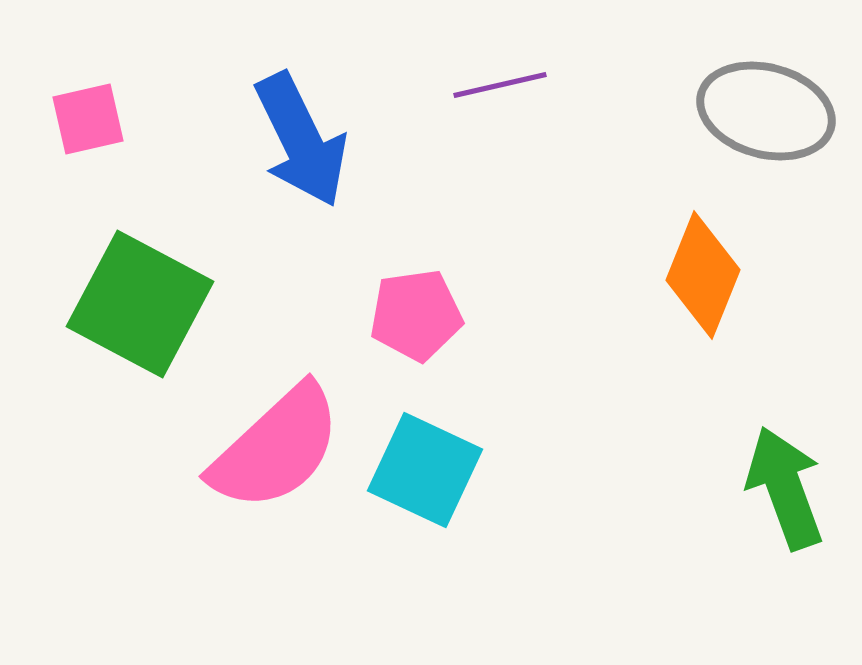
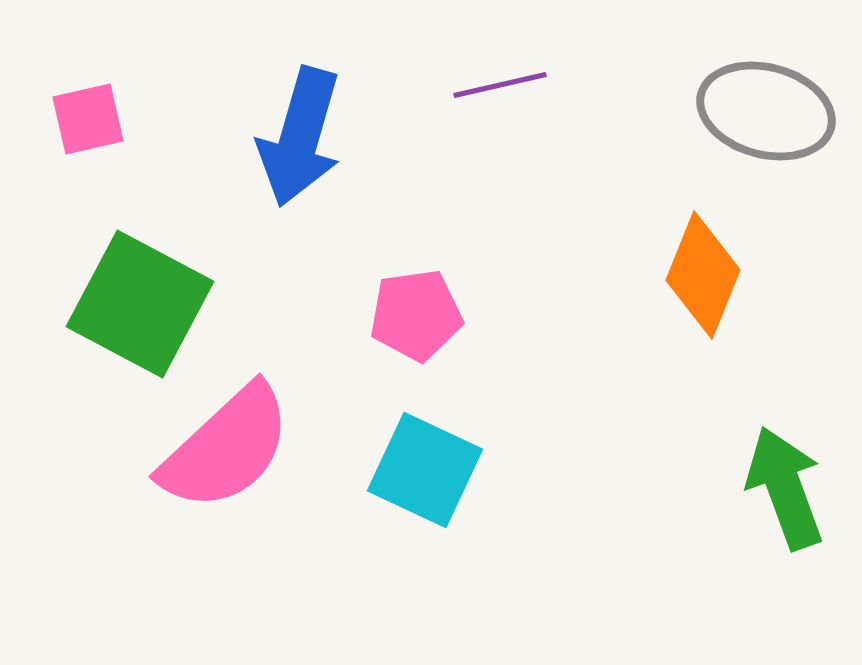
blue arrow: moved 1 px left, 3 px up; rotated 42 degrees clockwise
pink semicircle: moved 50 px left
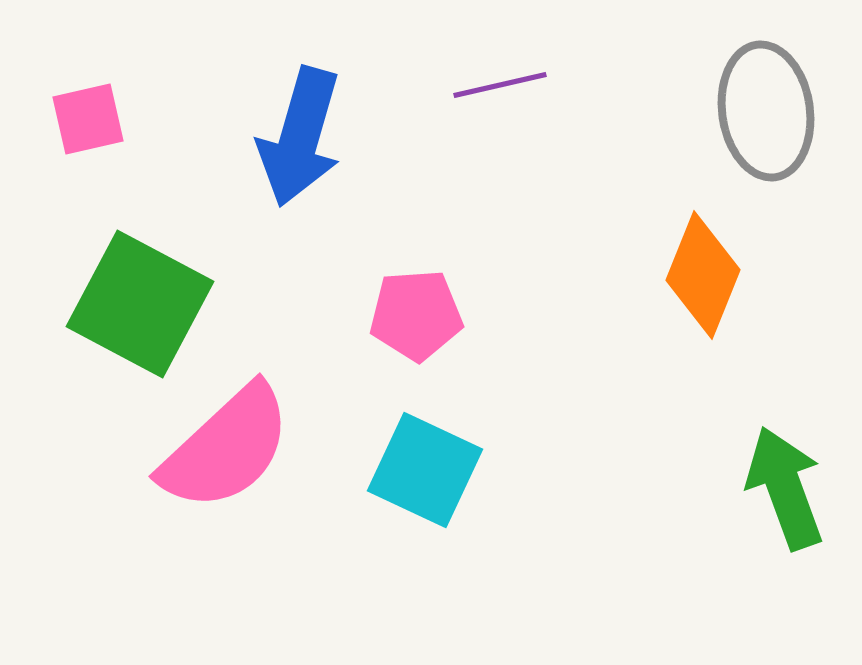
gray ellipse: rotated 67 degrees clockwise
pink pentagon: rotated 4 degrees clockwise
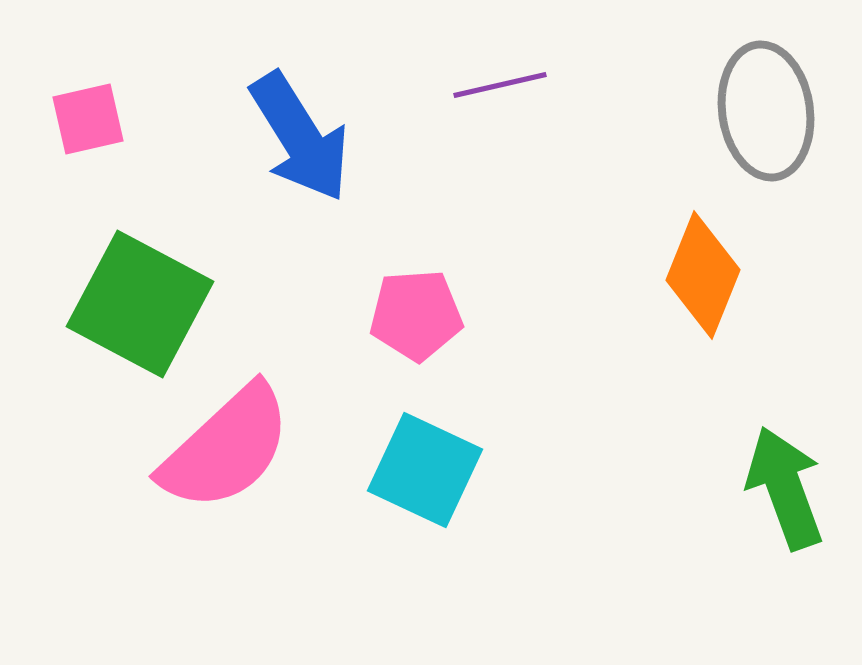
blue arrow: rotated 48 degrees counterclockwise
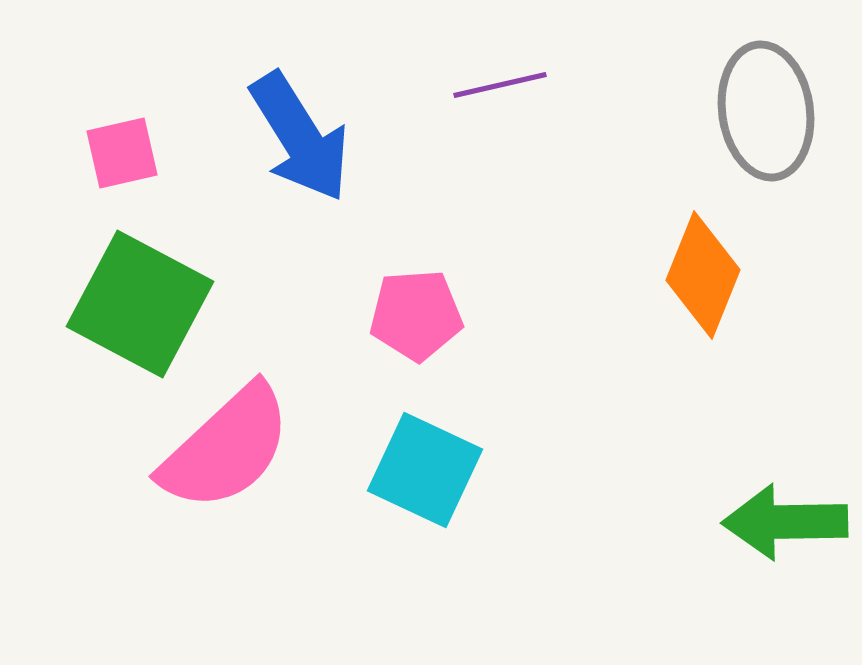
pink square: moved 34 px right, 34 px down
green arrow: moved 34 px down; rotated 71 degrees counterclockwise
